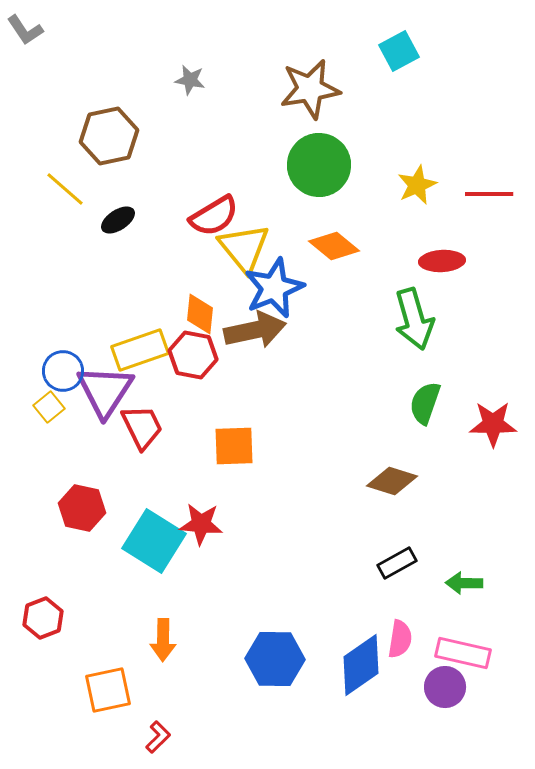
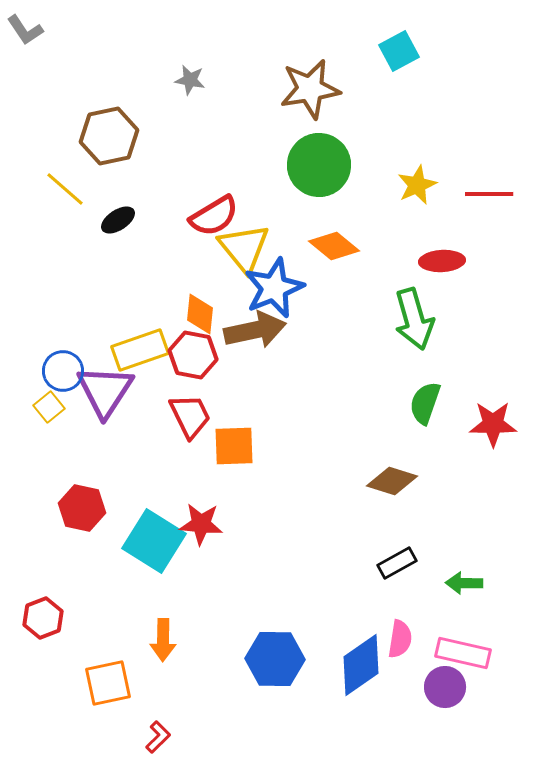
red trapezoid at (142, 427): moved 48 px right, 11 px up
orange square at (108, 690): moved 7 px up
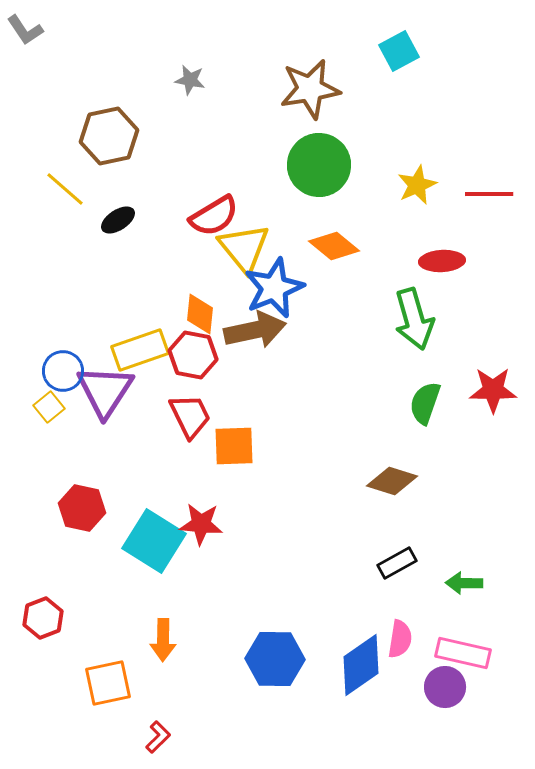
red star at (493, 424): moved 34 px up
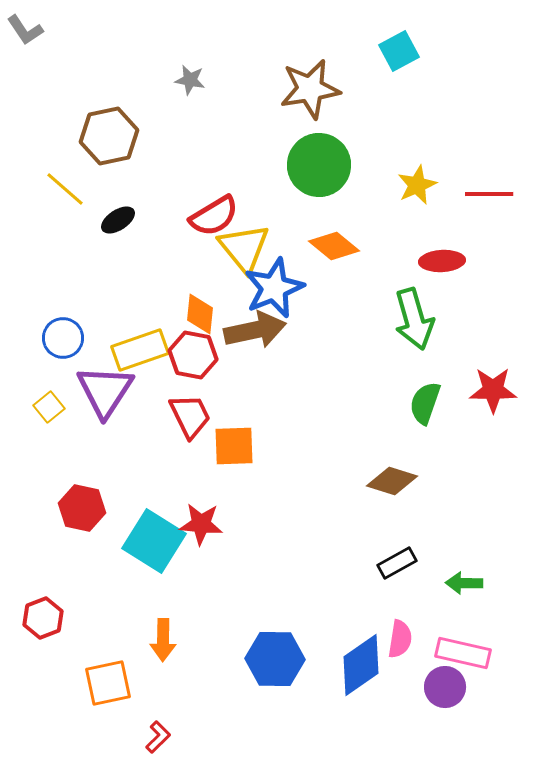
blue circle at (63, 371): moved 33 px up
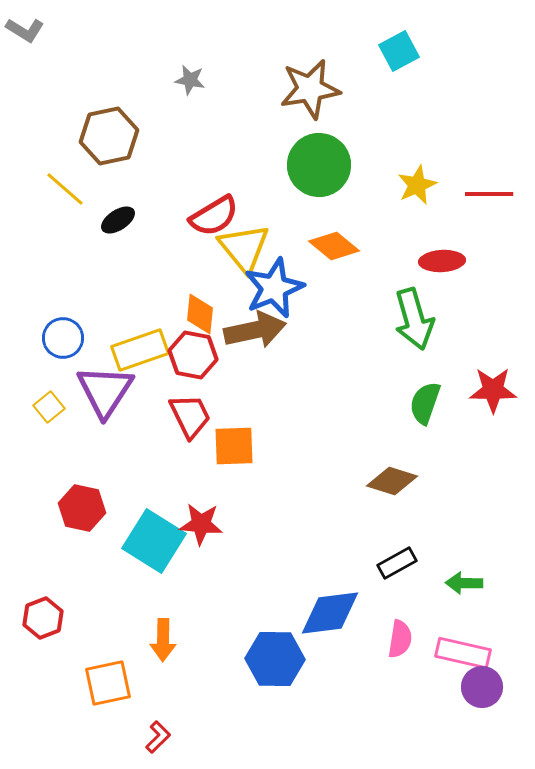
gray L-shape at (25, 30): rotated 24 degrees counterclockwise
blue diamond at (361, 665): moved 31 px left, 52 px up; rotated 28 degrees clockwise
purple circle at (445, 687): moved 37 px right
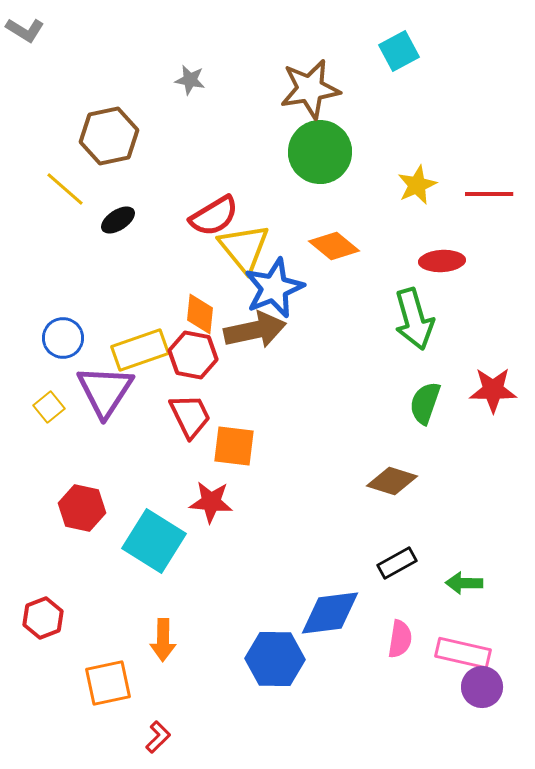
green circle at (319, 165): moved 1 px right, 13 px up
orange square at (234, 446): rotated 9 degrees clockwise
red star at (201, 524): moved 10 px right, 22 px up
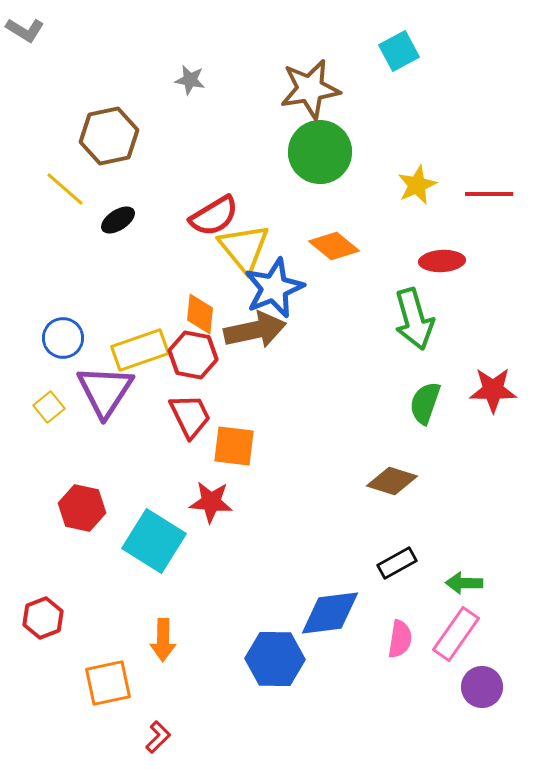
pink rectangle at (463, 653): moved 7 px left, 19 px up; rotated 68 degrees counterclockwise
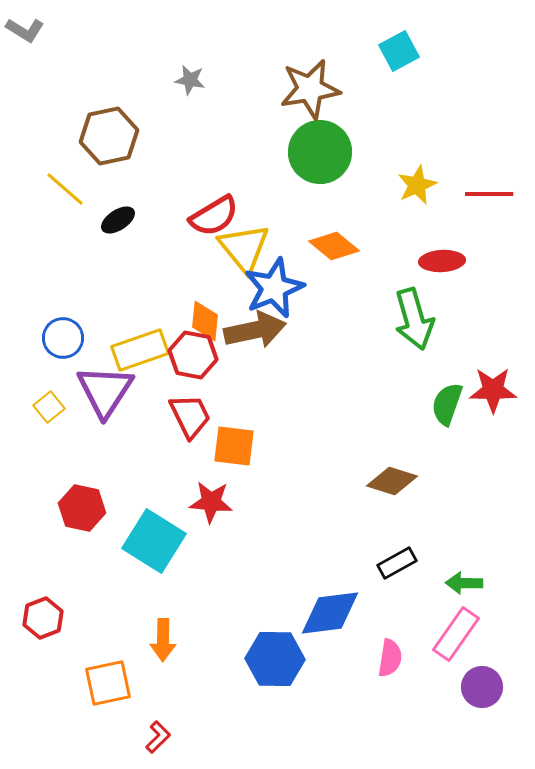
orange diamond at (200, 314): moved 5 px right, 7 px down
green semicircle at (425, 403): moved 22 px right, 1 px down
pink semicircle at (400, 639): moved 10 px left, 19 px down
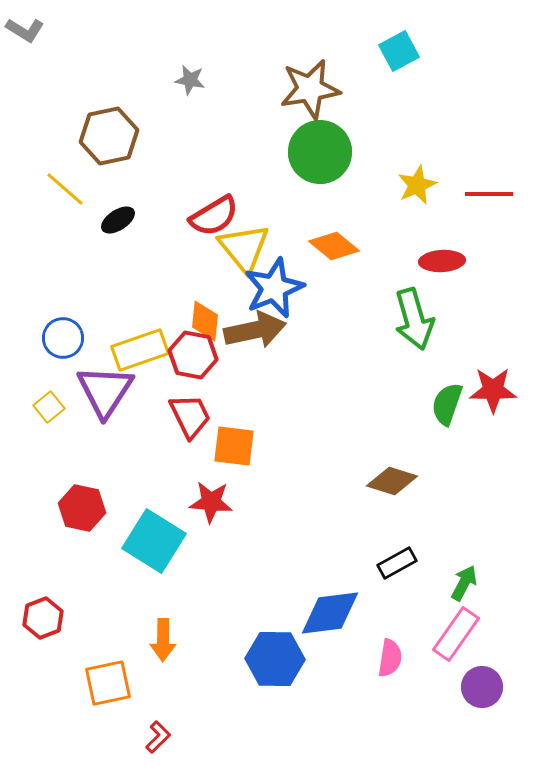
green arrow at (464, 583): rotated 117 degrees clockwise
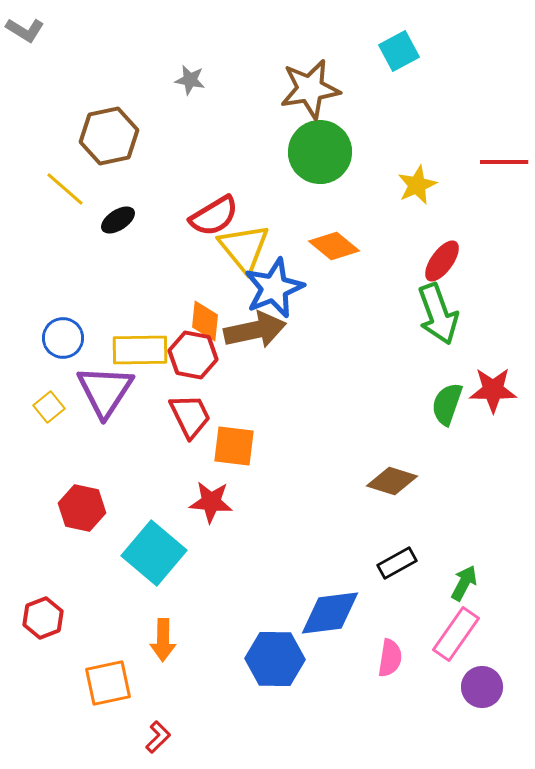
red line at (489, 194): moved 15 px right, 32 px up
red ellipse at (442, 261): rotated 51 degrees counterclockwise
green arrow at (414, 319): moved 24 px right, 5 px up; rotated 4 degrees counterclockwise
yellow rectangle at (140, 350): rotated 18 degrees clockwise
cyan square at (154, 541): moved 12 px down; rotated 8 degrees clockwise
